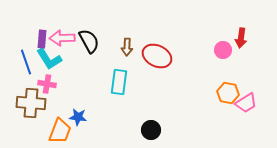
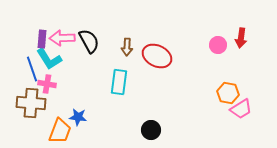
pink circle: moved 5 px left, 5 px up
blue line: moved 6 px right, 7 px down
pink trapezoid: moved 5 px left, 6 px down
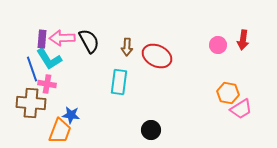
red arrow: moved 2 px right, 2 px down
blue star: moved 7 px left, 2 px up
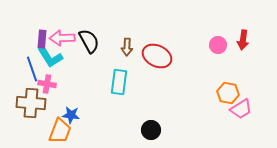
cyan L-shape: moved 1 px right, 2 px up
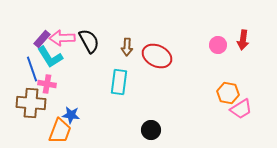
purple rectangle: rotated 36 degrees clockwise
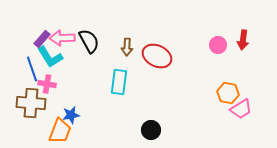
blue star: rotated 18 degrees counterclockwise
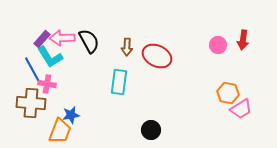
blue line: rotated 10 degrees counterclockwise
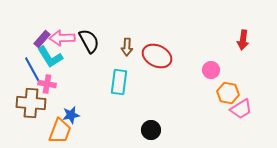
pink circle: moved 7 px left, 25 px down
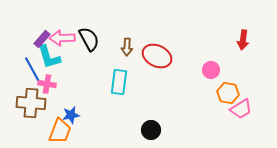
black semicircle: moved 2 px up
cyan L-shape: moved 1 px left; rotated 16 degrees clockwise
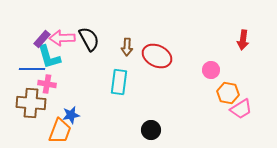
blue line: rotated 60 degrees counterclockwise
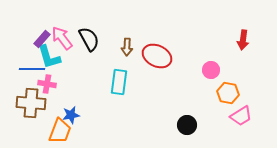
pink arrow: rotated 55 degrees clockwise
pink trapezoid: moved 7 px down
black circle: moved 36 px right, 5 px up
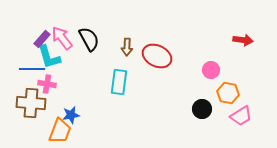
red arrow: rotated 90 degrees counterclockwise
black circle: moved 15 px right, 16 px up
